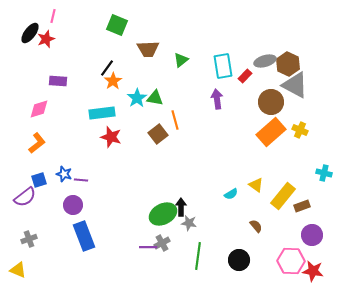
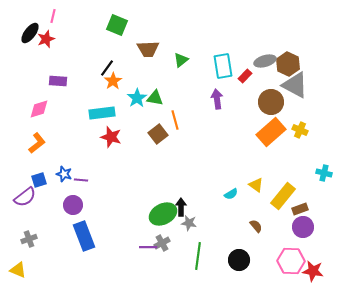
brown rectangle at (302, 206): moved 2 px left, 3 px down
purple circle at (312, 235): moved 9 px left, 8 px up
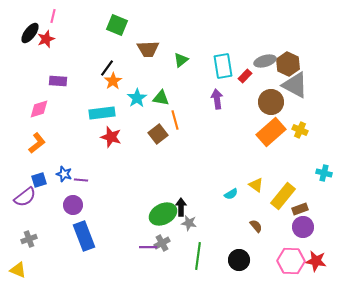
green triangle at (155, 98): moved 6 px right
red star at (313, 271): moved 3 px right, 10 px up
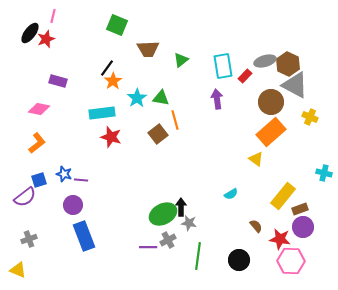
purple rectangle at (58, 81): rotated 12 degrees clockwise
pink diamond at (39, 109): rotated 30 degrees clockwise
yellow cross at (300, 130): moved 10 px right, 13 px up
yellow triangle at (256, 185): moved 26 px up
gray cross at (162, 243): moved 6 px right, 3 px up
red star at (316, 261): moved 36 px left, 22 px up
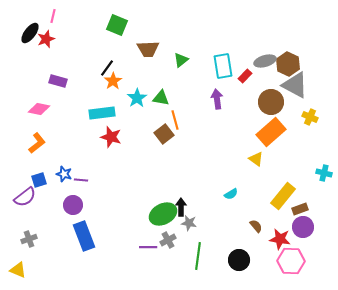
brown square at (158, 134): moved 6 px right
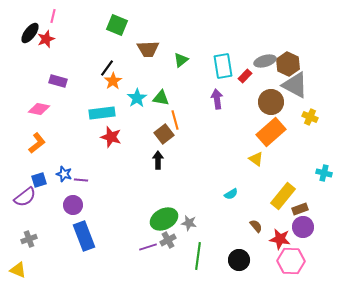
black arrow at (181, 207): moved 23 px left, 47 px up
green ellipse at (163, 214): moved 1 px right, 5 px down
purple line at (148, 247): rotated 18 degrees counterclockwise
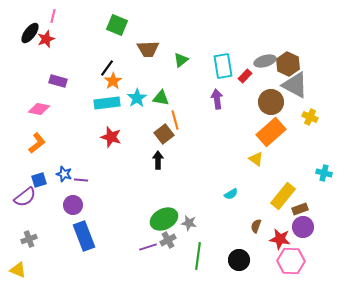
cyan rectangle at (102, 113): moved 5 px right, 10 px up
brown semicircle at (256, 226): rotated 120 degrees counterclockwise
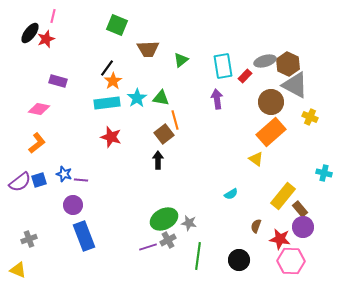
purple semicircle at (25, 197): moved 5 px left, 15 px up
brown rectangle at (300, 209): rotated 70 degrees clockwise
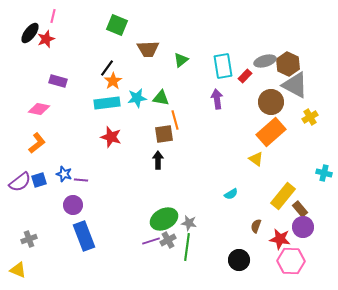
cyan star at (137, 98): rotated 24 degrees clockwise
yellow cross at (310, 117): rotated 35 degrees clockwise
brown square at (164, 134): rotated 30 degrees clockwise
purple line at (148, 247): moved 3 px right, 6 px up
green line at (198, 256): moved 11 px left, 9 px up
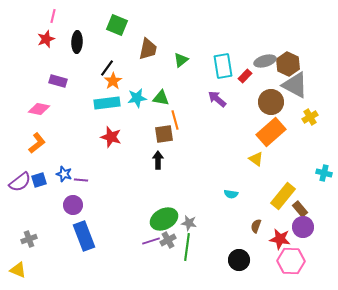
black ellipse at (30, 33): moved 47 px right, 9 px down; rotated 35 degrees counterclockwise
brown trapezoid at (148, 49): rotated 75 degrees counterclockwise
purple arrow at (217, 99): rotated 42 degrees counterclockwise
cyan semicircle at (231, 194): rotated 40 degrees clockwise
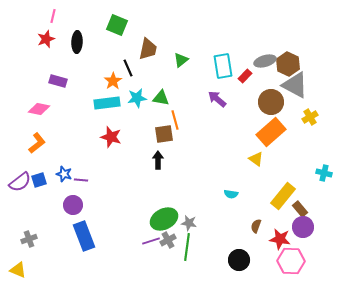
black line at (107, 68): moved 21 px right; rotated 60 degrees counterclockwise
